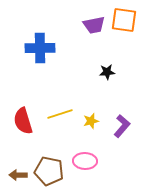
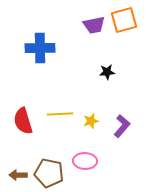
orange square: rotated 24 degrees counterclockwise
yellow line: rotated 15 degrees clockwise
brown pentagon: moved 2 px down
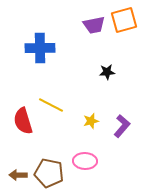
yellow line: moved 9 px left, 9 px up; rotated 30 degrees clockwise
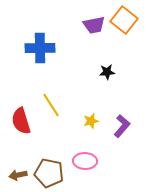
orange square: rotated 36 degrees counterclockwise
yellow line: rotated 30 degrees clockwise
red semicircle: moved 2 px left
brown arrow: rotated 12 degrees counterclockwise
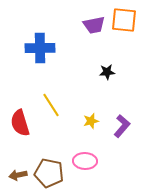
orange square: rotated 32 degrees counterclockwise
red semicircle: moved 1 px left, 2 px down
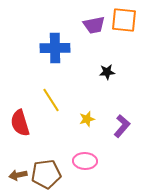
blue cross: moved 15 px right
yellow line: moved 5 px up
yellow star: moved 4 px left, 2 px up
brown pentagon: moved 3 px left, 1 px down; rotated 20 degrees counterclockwise
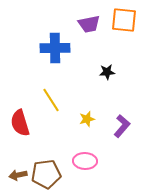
purple trapezoid: moved 5 px left, 1 px up
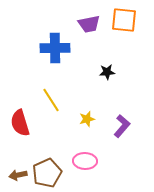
brown pentagon: moved 1 px right, 1 px up; rotated 16 degrees counterclockwise
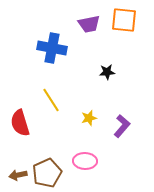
blue cross: moved 3 px left; rotated 12 degrees clockwise
yellow star: moved 2 px right, 1 px up
